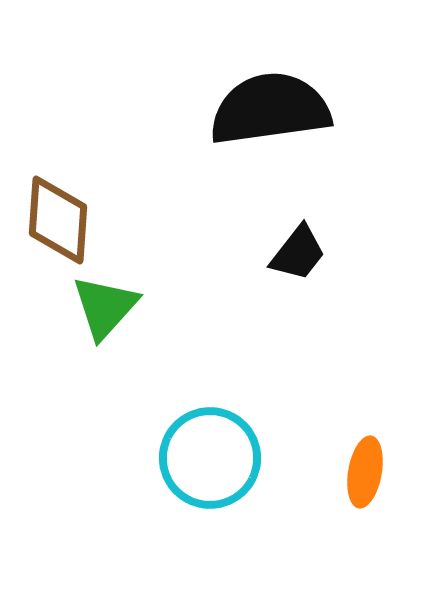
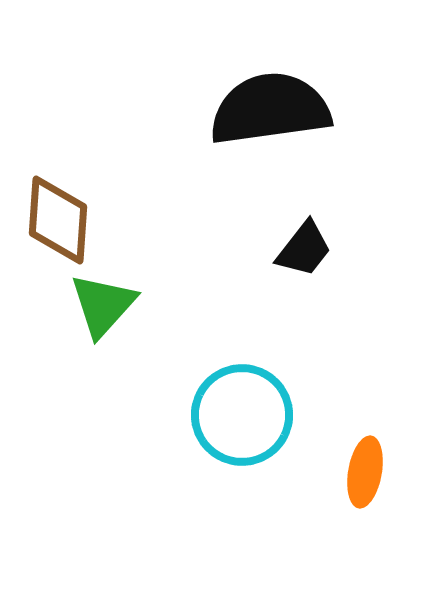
black trapezoid: moved 6 px right, 4 px up
green triangle: moved 2 px left, 2 px up
cyan circle: moved 32 px right, 43 px up
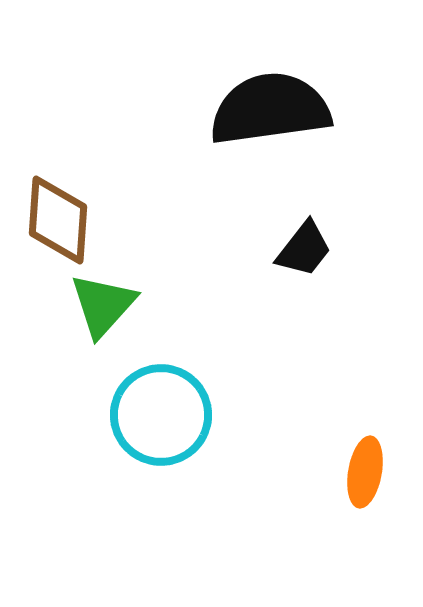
cyan circle: moved 81 px left
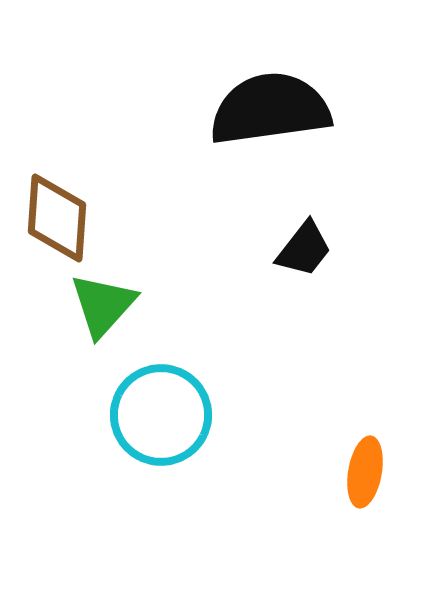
brown diamond: moved 1 px left, 2 px up
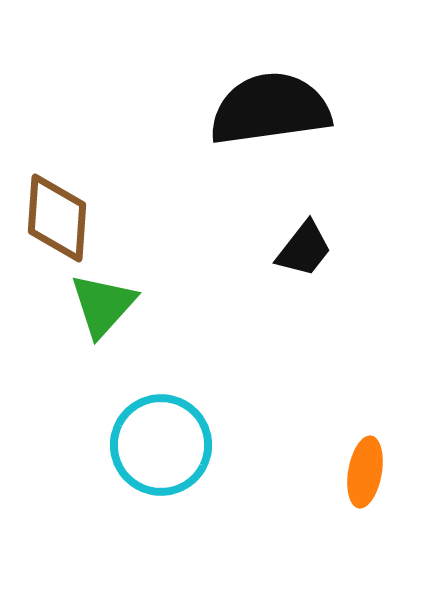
cyan circle: moved 30 px down
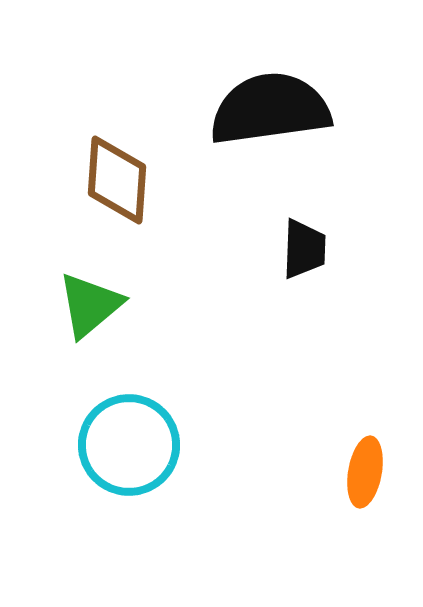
brown diamond: moved 60 px right, 38 px up
black trapezoid: rotated 36 degrees counterclockwise
green triangle: moved 13 px left; rotated 8 degrees clockwise
cyan circle: moved 32 px left
